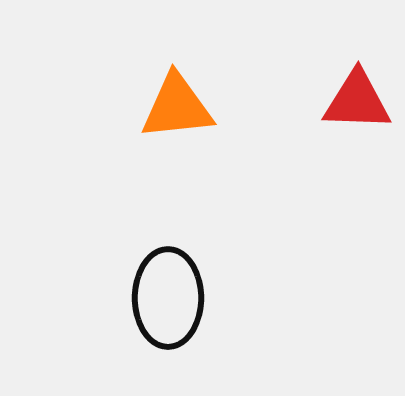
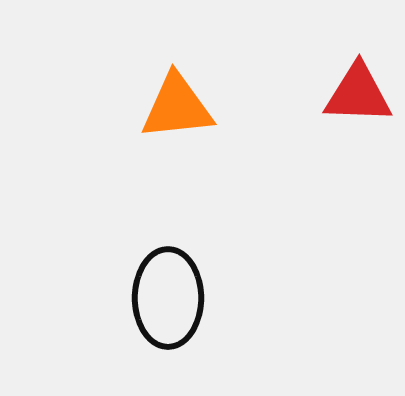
red triangle: moved 1 px right, 7 px up
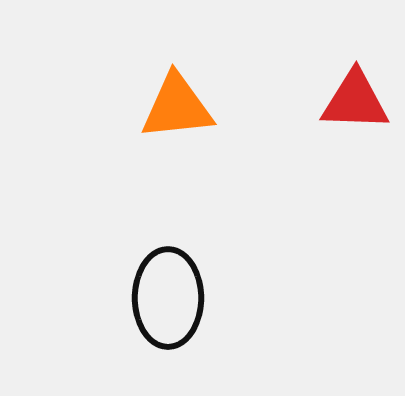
red triangle: moved 3 px left, 7 px down
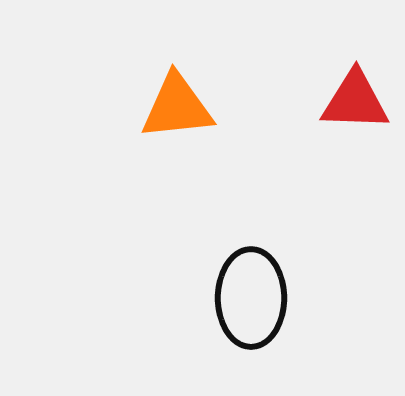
black ellipse: moved 83 px right
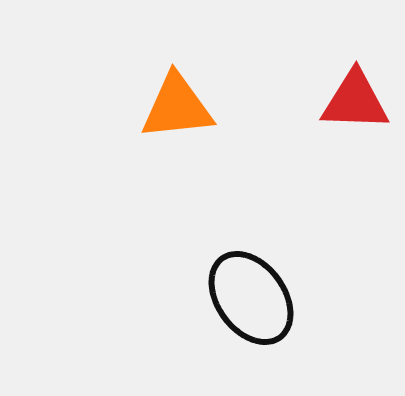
black ellipse: rotated 36 degrees counterclockwise
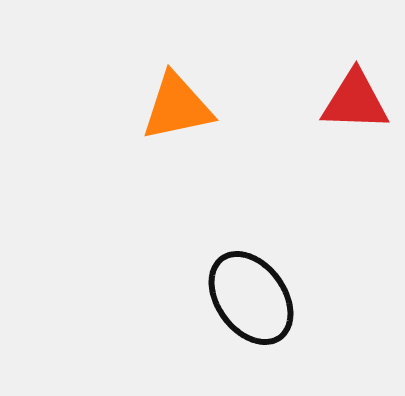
orange triangle: rotated 6 degrees counterclockwise
